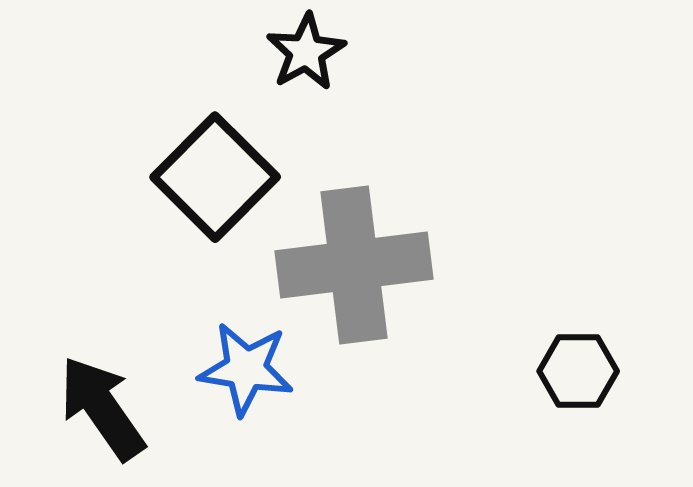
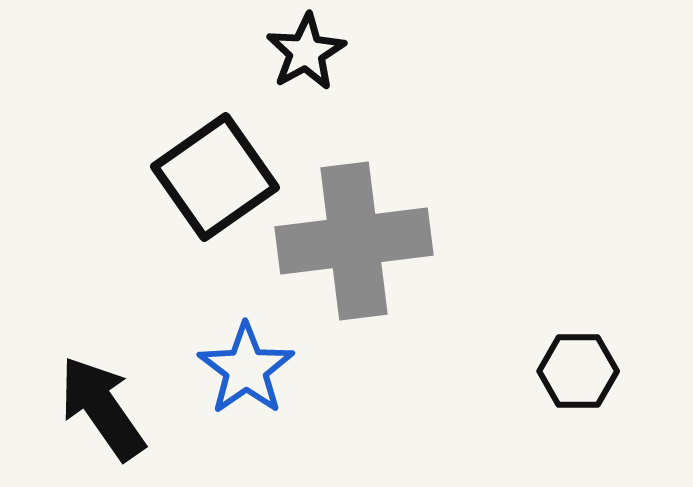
black square: rotated 10 degrees clockwise
gray cross: moved 24 px up
blue star: rotated 28 degrees clockwise
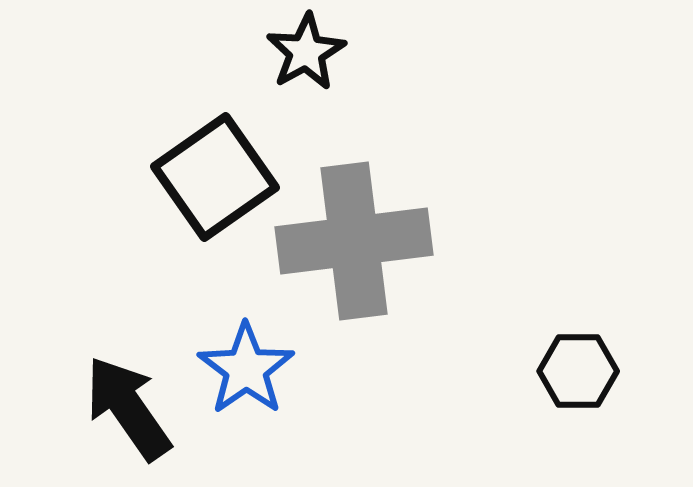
black arrow: moved 26 px right
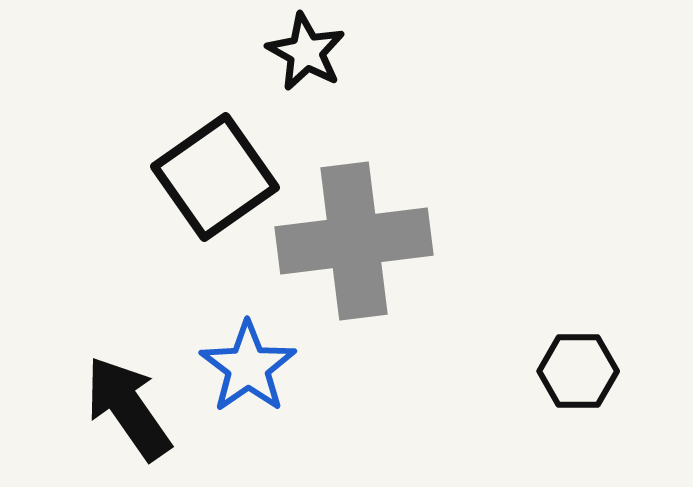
black star: rotated 14 degrees counterclockwise
blue star: moved 2 px right, 2 px up
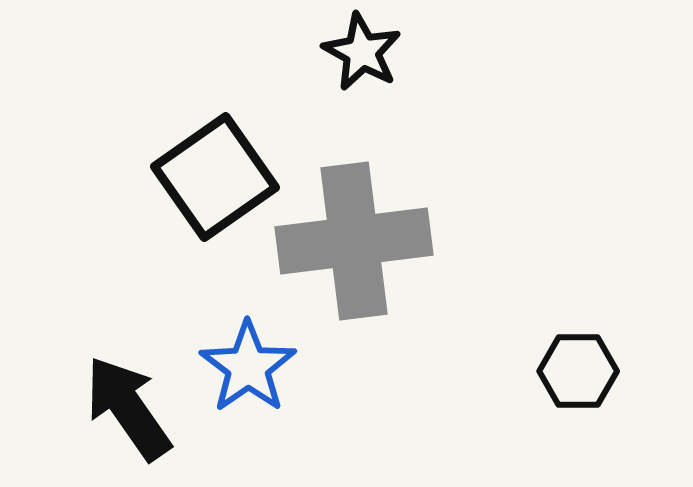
black star: moved 56 px right
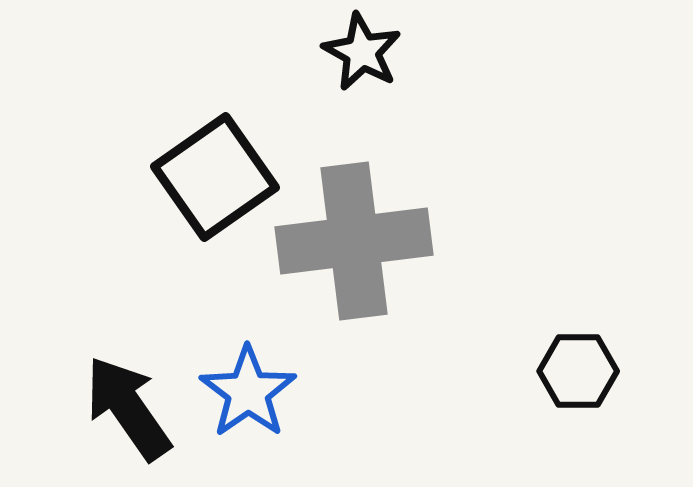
blue star: moved 25 px down
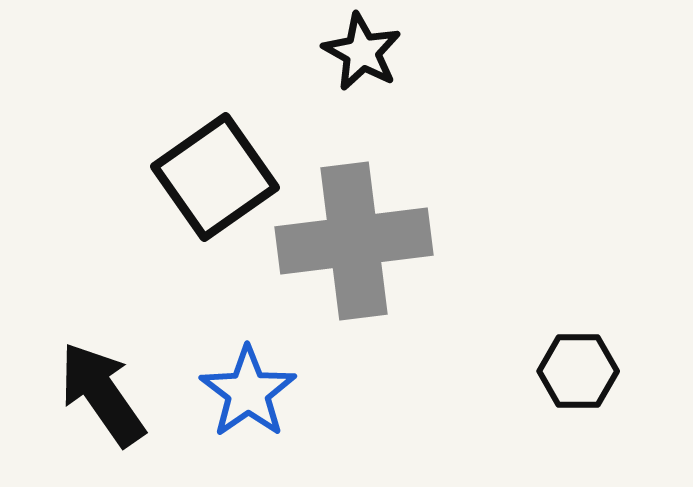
black arrow: moved 26 px left, 14 px up
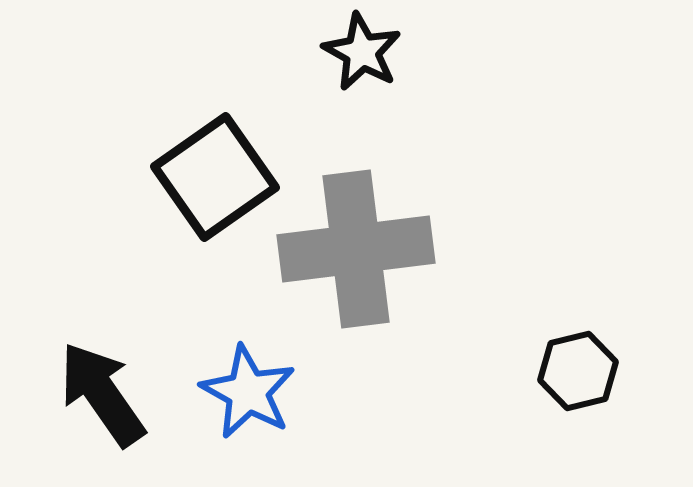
gray cross: moved 2 px right, 8 px down
black hexagon: rotated 14 degrees counterclockwise
blue star: rotated 8 degrees counterclockwise
